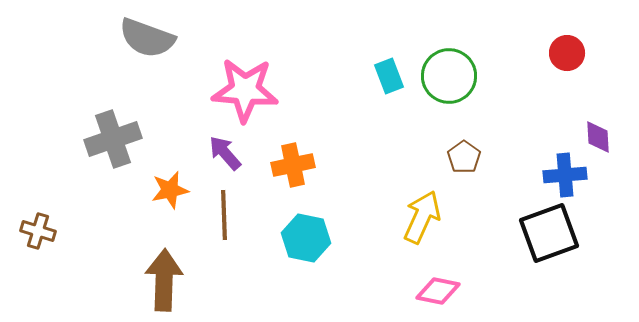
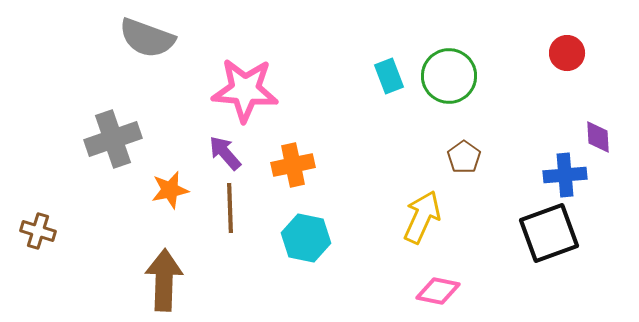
brown line: moved 6 px right, 7 px up
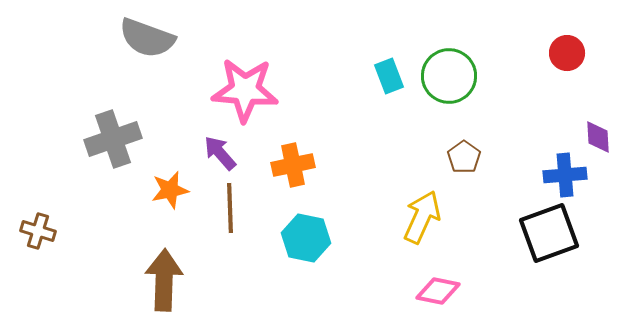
purple arrow: moved 5 px left
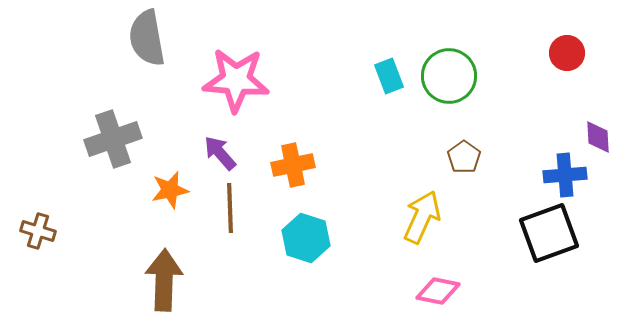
gray semicircle: rotated 60 degrees clockwise
pink star: moved 9 px left, 10 px up
cyan hexagon: rotated 6 degrees clockwise
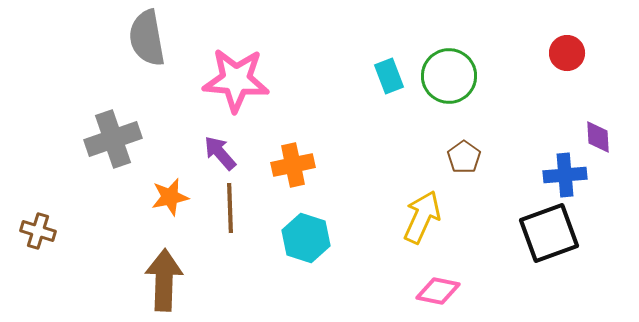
orange star: moved 7 px down
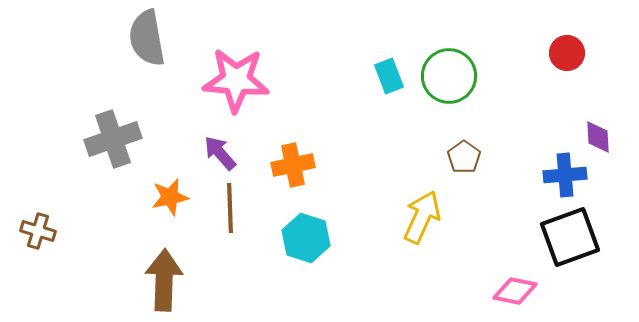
black square: moved 21 px right, 4 px down
pink diamond: moved 77 px right
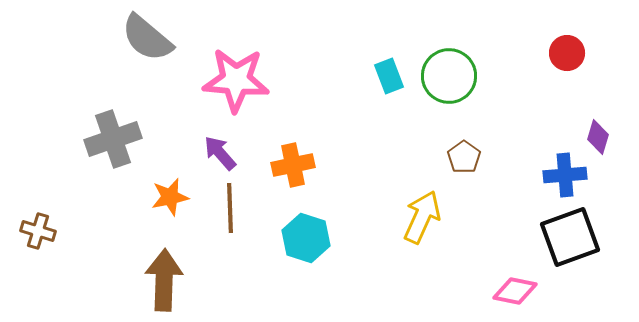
gray semicircle: rotated 40 degrees counterclockwise
purple diamond: rotated 20 degrees clockwise
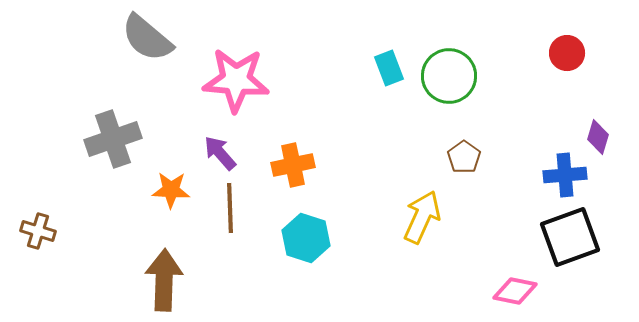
cyan rectangle: moved 8 px up
orange star: moved 1 px right, 7 px up; rotated 15 degrees clockwise
